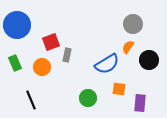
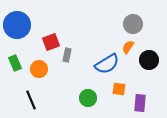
orange circle: moved 3 px left, 2 px down
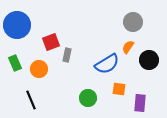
gray circle: moved 2 px up
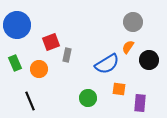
black line: moved 1 px left, 1 px down
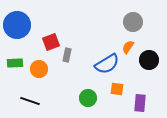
green rectangle: rotated 70 degrees counterclockwise
orange square: moved 2 px left
black line: rotated 48 degrees counterclockwise
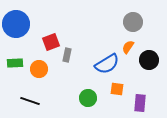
blue circle: moved 1 px left, 1 px up
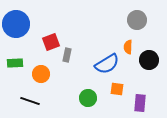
gray circle: moved 4 px right, 2 px up
orange semicircle: rotated 32 degrees counterclockwise
orange circle: moved 2 px right, 5 px down
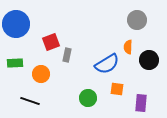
purple rectangle: moved 1 px right
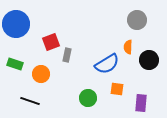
green rectangle: moved 1 px down; rotated 21 degrees clockwise
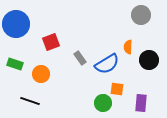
gray circle: moved 4 px right, 5 px up
gray rectangle: moved 13 px right, 3 px down; rotated 48 degrees counterclockwise
green circle: moved 15 px right, 5 px down
